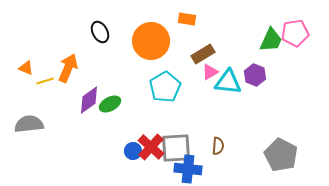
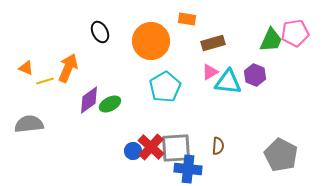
brown rectangle: moved 10 px right, 11 px up; rotated 15 degrees clockwise
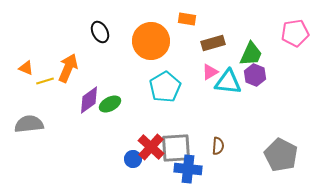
green trapezoid: moved 20 px left, 14 px down
blue circle: moved 8 px down
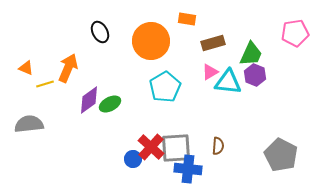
yellow line: moved 3 px down
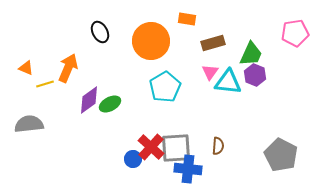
pink triangle: rotated 24 degrees counterclockwise
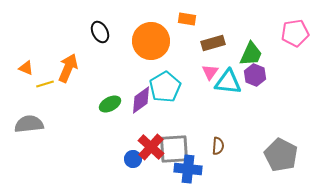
purple diamond: moved 52 px right
gray square: moved 2 px left, 1 px down
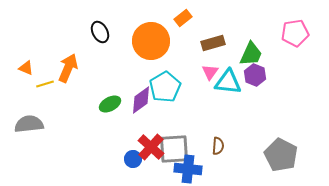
orange rectangle: moved 4 px left, 1 px up; rotated 48 degrees counterclockwise
